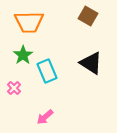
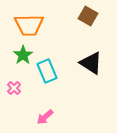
orange trapezoid: moved 3 px down
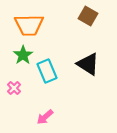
black triangle: moved 3 px left, 1 px down
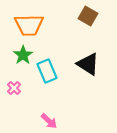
pink arrow: moved 4 px right, 4 px down; rotated 96 degrees counterclockwise
